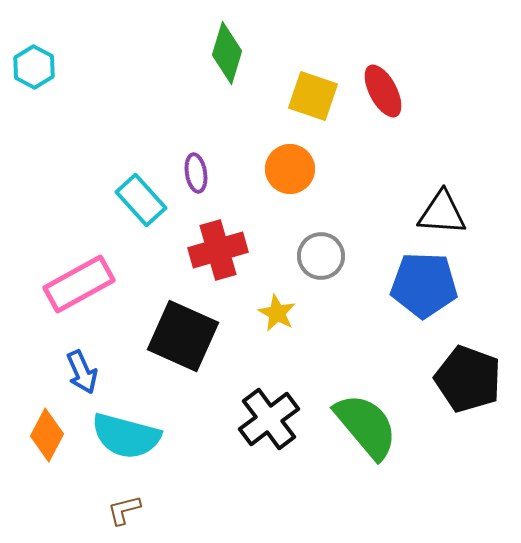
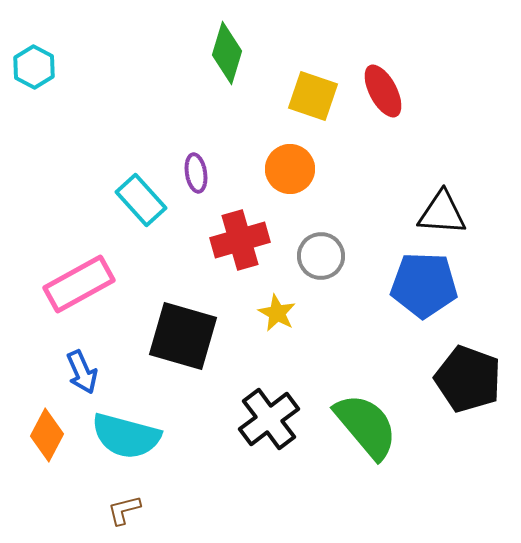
red cross: moved 22 px right, 10 px up
black square: rotated 8 degrees counterclockwise
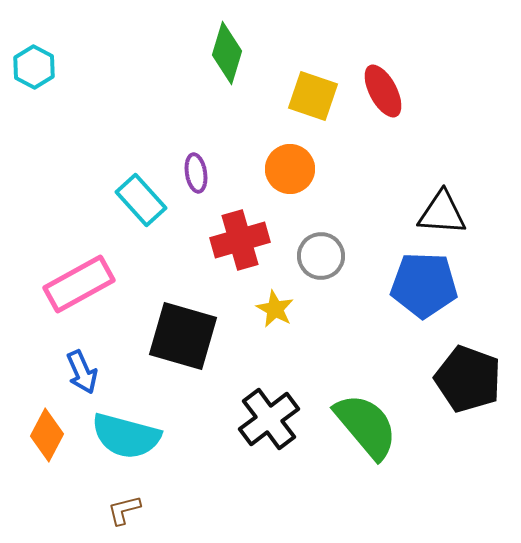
yellow star: moved 2 px left, 4 px up
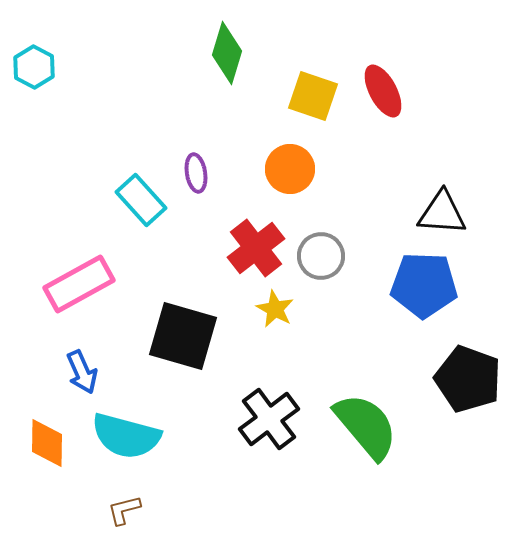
red cross: moved 16 px right, 8 px down; rotated 22 degrees counterclockwise
orange diamond: moved 8 px down; rotated 27 degrees counterclockwise
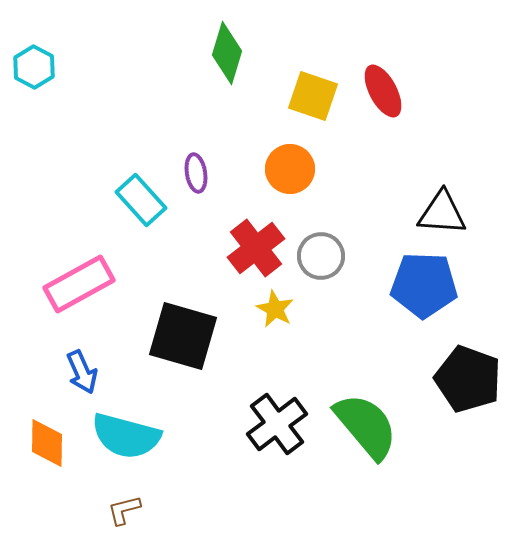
black cross: moved 8 px right, 5 px down
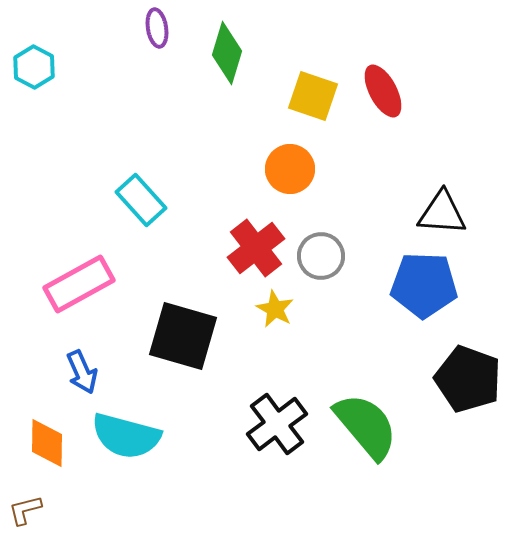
purple ellipse: moved 39 px left, 145 px up
brown L-shape: moved 99 px left
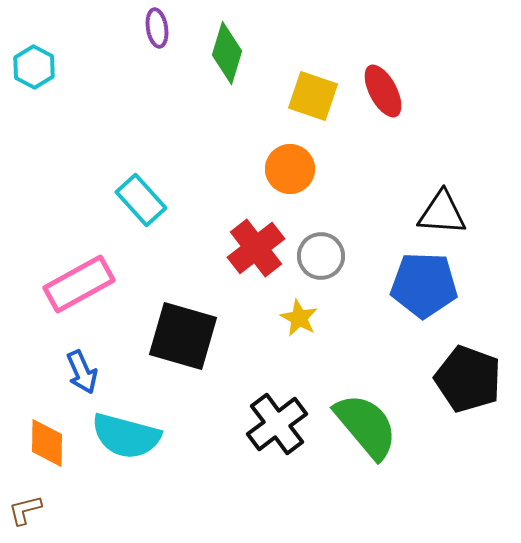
yellow star: moved 24 px right, 9 px down
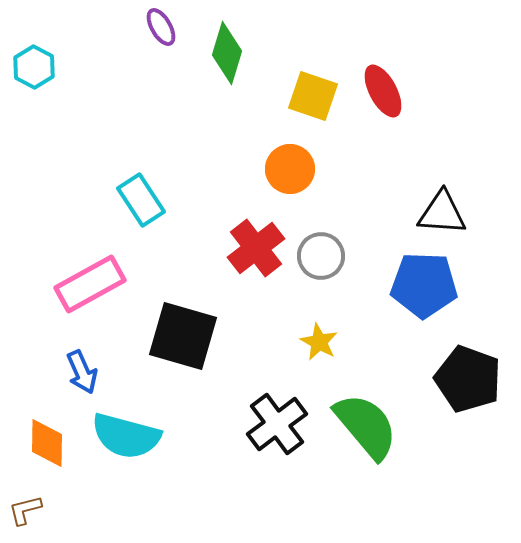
purple ellipse: moved 4 px right, 1 px up; rotated 21 degrees counterclockwise
cyan rectangle: rotated 9 degrees clockwise
pink rectangle: moved 11 px right
yellow star: moved 20 px right, 24 px down
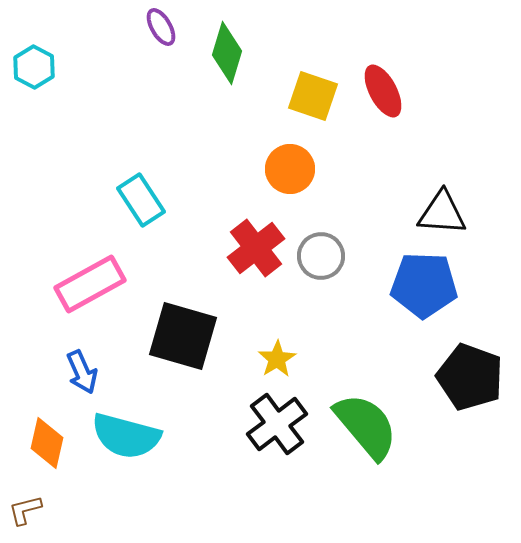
yellow star: moved 42 px left, 17 px down; rotated 12 degrees clockwise
black pentagon: moved 2 px right, 2 px up
orange diamond: rotated 12 degrees clockwise
